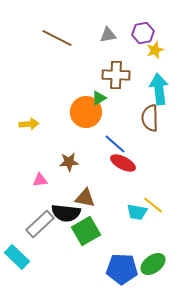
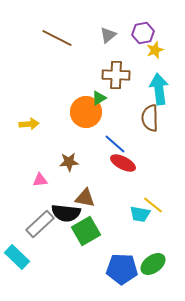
gray triangle: rotated 30 degrees counterclockwise
cyan trapezoid: moved 3 px right, 2 px down
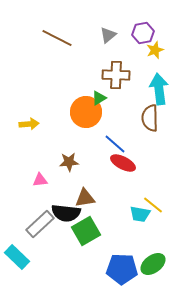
brown triangle: rotated 20 degrees counterclockwise
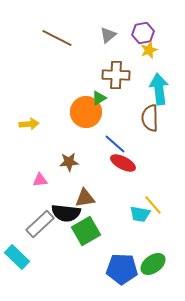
yellow star: moved 6 px left
yellow line: rotated 10 degrees clockwise
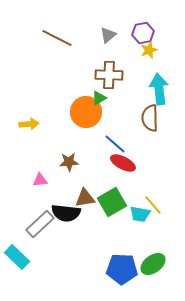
brown cross: moved 7 px left
green square: moved 26 px right, 29 px up
